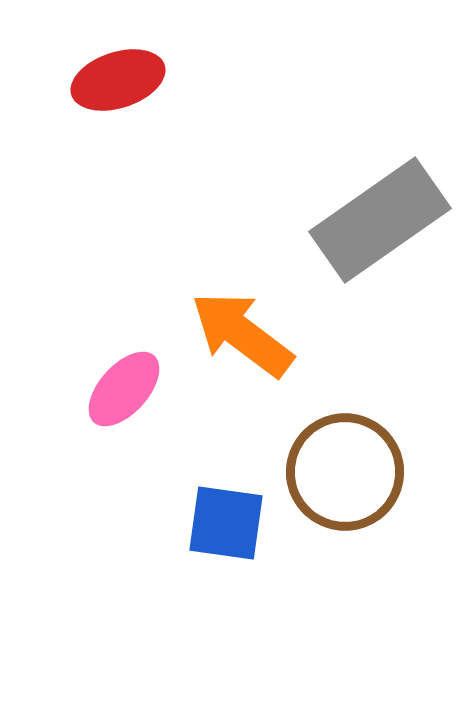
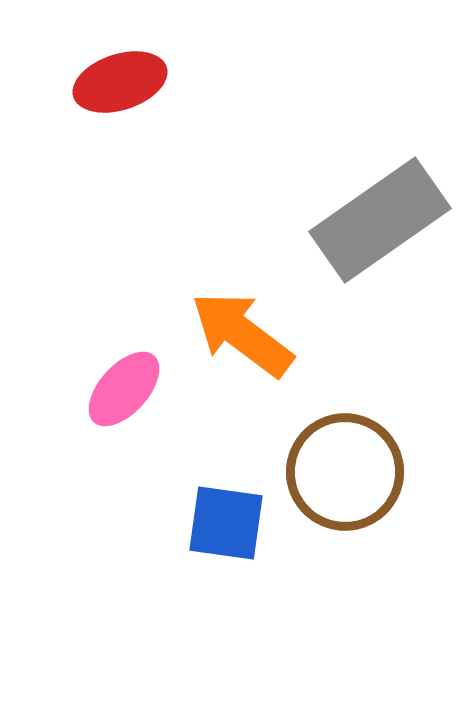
red ellipse: moved 2 px right, 2 px down
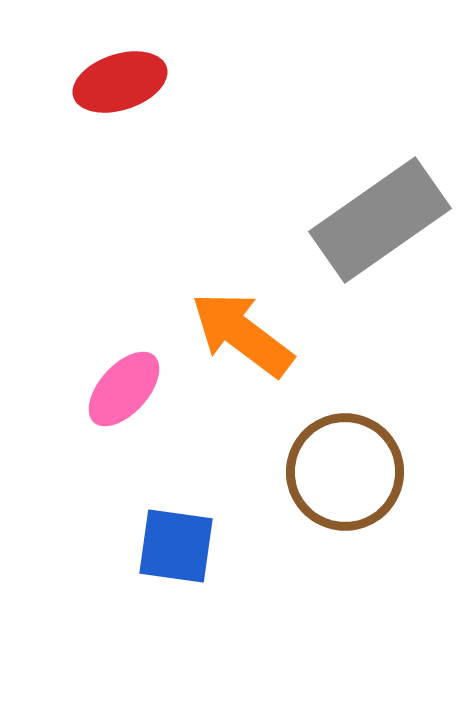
blue square: moved 50 px left, 23 px down
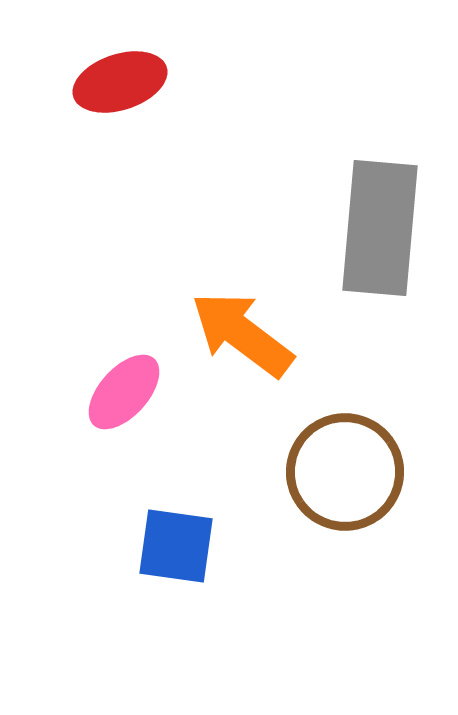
gray rectangle: moved 8 px down; rotated 50 degrees counterclockwise
pink ellipse: moved 3 px down
